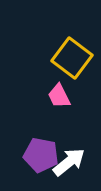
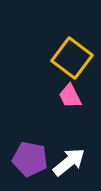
pink trapezoid: moved 11 px right
purple pentagon: moved 11 px left, 4 px down
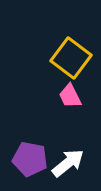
yellow square: moved 1 px left
white arrow: moved 1 px left, 1 px down
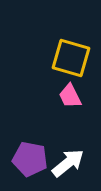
yellow square: rotated 21 degrees counterclockwise
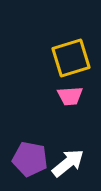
yellow square: rotated 33 degrees counterclockwise
pink trapezoid: rotated 68 degrees counterclockwise
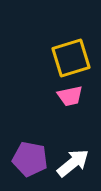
pink trapezoid: rotated 8 degrees counterclockwise
white arrow: moved 5 px right
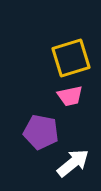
purple pentagon: moved 11 px right, 27 px up
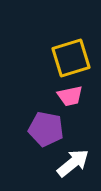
purple pentagon: moved 5 px right, 3 px up
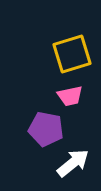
yellow square: moved 1 px right, 4 px up
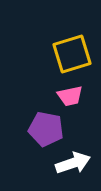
white arrow: rotated 20 degrees clockwise
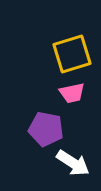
pink trapezoid: moved 2 px right, 3 px up
white arrow: rotated 52 degrees clockwise
